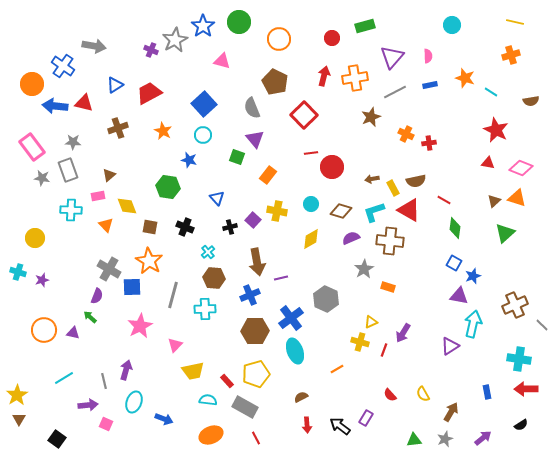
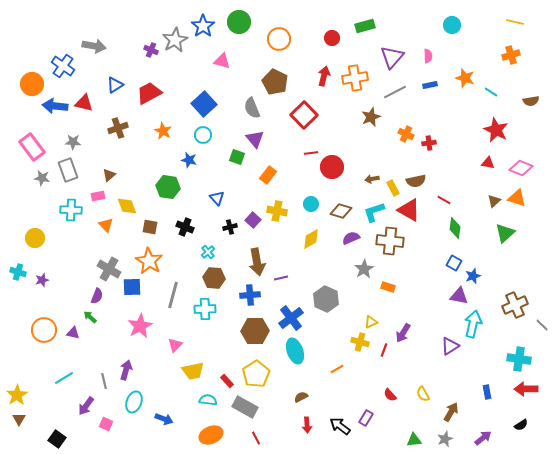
blue cross at (250, 295): rotated 18 degrees clockwise
yellow pentagon at (256, 374): rotated 16 degrees counterclockwise
purple arrow at (88, 405): moved 2 px left, 1 px down; rotated 132 degrees clockwise
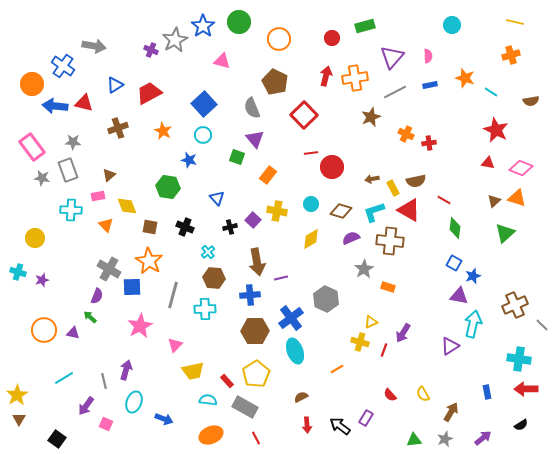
red arrow at (324, 76): moved 2 px right
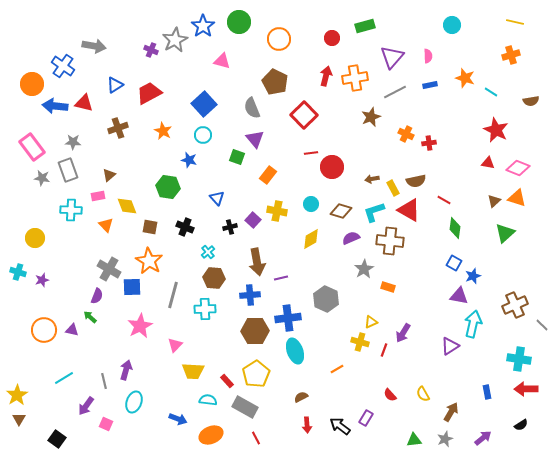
pink diamond at (521, 168): moved 3 px left
blue cross at (291, 318): moved 3 px left; rotated 30 degrees clockwise
purple triangle at (73, 333): moved 1 px left, 3 px up
yellow trapezoid at (193, 371): rotated 15 degrees clockwise
blue arrow at (164, 419): moved 14 px right
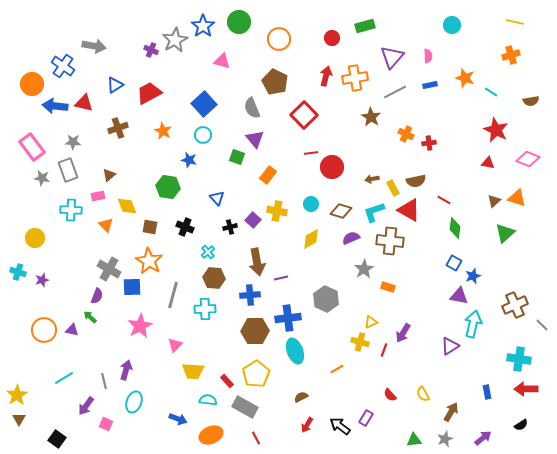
brown star at (371, 117): rotated 18 degrees counterclockwise
pink diamond at (518, 168): moved 10 px right, 9 px up
red arrow at (307, 425): rotated 35 degrees clockwise
